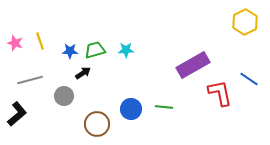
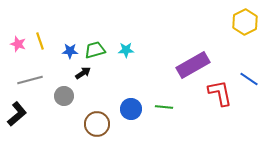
pink star: moved 3 px right, 1 px down
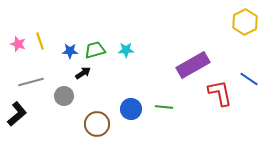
gray line: moved 1 px right, 2 px down
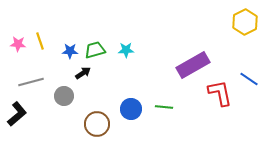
pink star: rotated 14 degrees counterclockwise
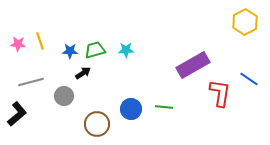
red L-shape: rotated 20 degrees clockwise
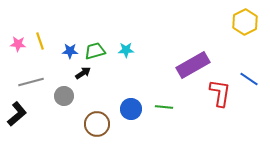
green trapezoid: moved 1 px down
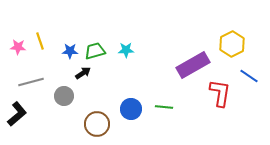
yellow hexagon: moved 13 px left, 22 px down
pink star: moved 3 px down
blue line: moved 3 px up
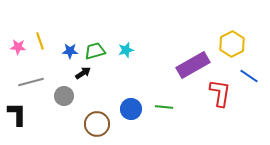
cyan star: rotated 14 degrees counterclockwise
black L-shape: rotated 50 degrees counterclockwise
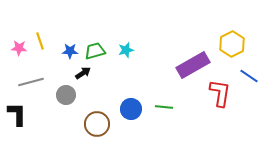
pink star: moved 1 px right, 1 px down
gray circle: moved 2 px right, 1 px up
